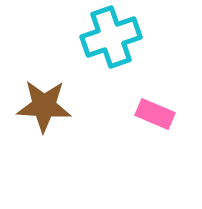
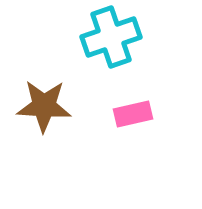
pink rectangle: moved 22 px left; rotated 36 degrees counterclockwise
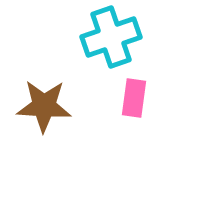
pink rectangle: moved 1 px right, 16 px up; rotated 69 degrees counterclockwise
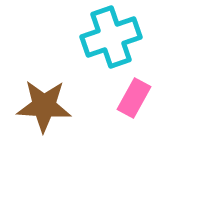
pink rectangle: rotated 21 degrees clockwise
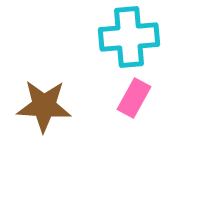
cyan cross: moved 18 px right; rotated 14 degrees clockwise
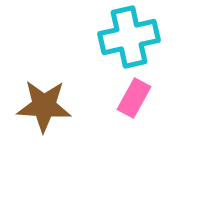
cyan cross: rotated 8 degrees counterclockwise
